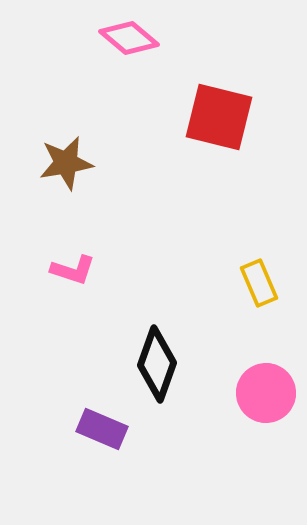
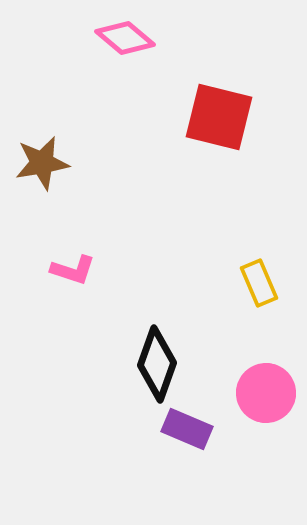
pink diamond: moved 4 px left
brown star: moved 24 px left
purple rectangle: moved 85 px right
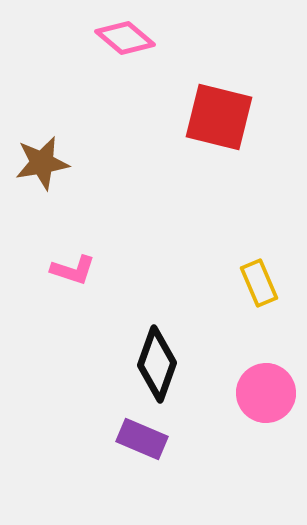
purple rectangle: moved 45 px left, 10 px down
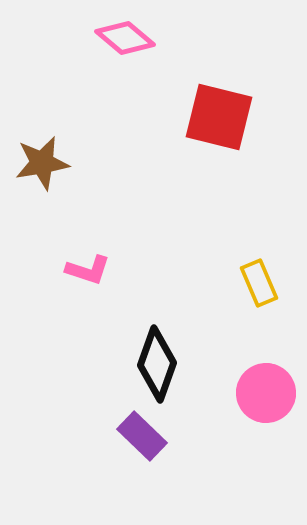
pink L-shape: moved 15 px right
purple rectangle: moved 3 px up; rotated 21 degrees clockwise
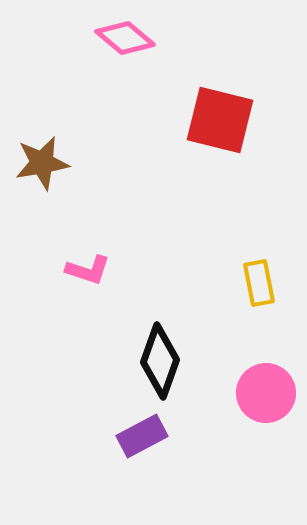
red square: moved 1 px right, 3 px down
yellow rectangle: rotated 12 degrees clockwise
black diamond: moved 3 px right, 3 px up
purple rectangle: rotated 72 degrees counterclockwise
